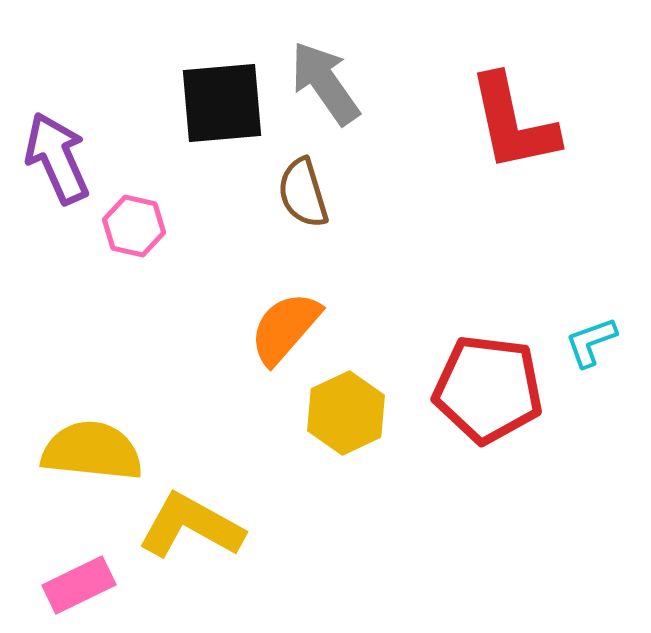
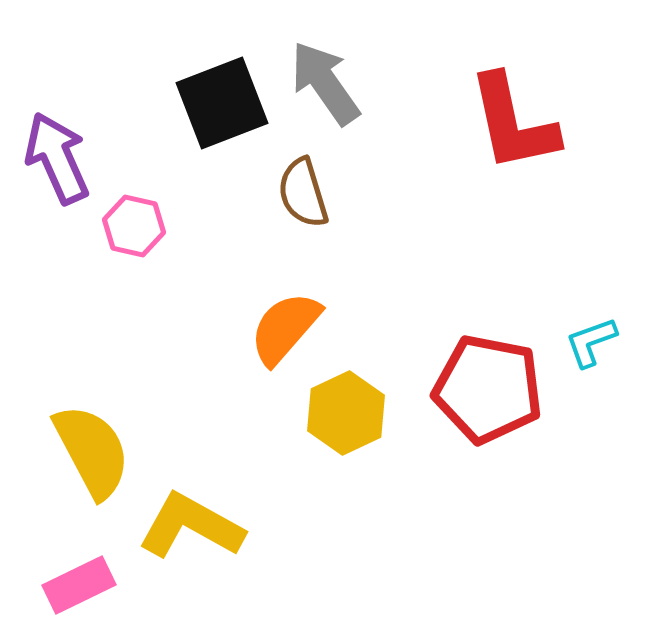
black square: rotated 16 degrees counterclockwise
red pentagon: rotated 4 degrees clockwise
yellow semicircle: rotated 56 degrees clockwise
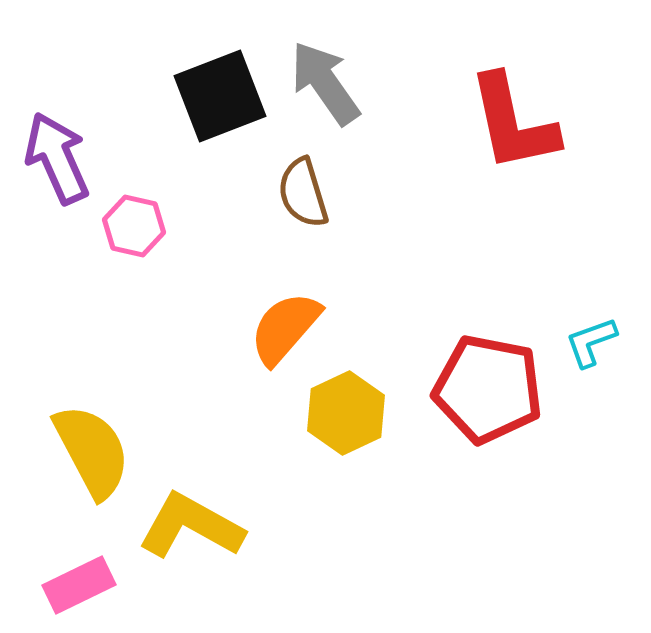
black square: moved 2 px left, 7 px up
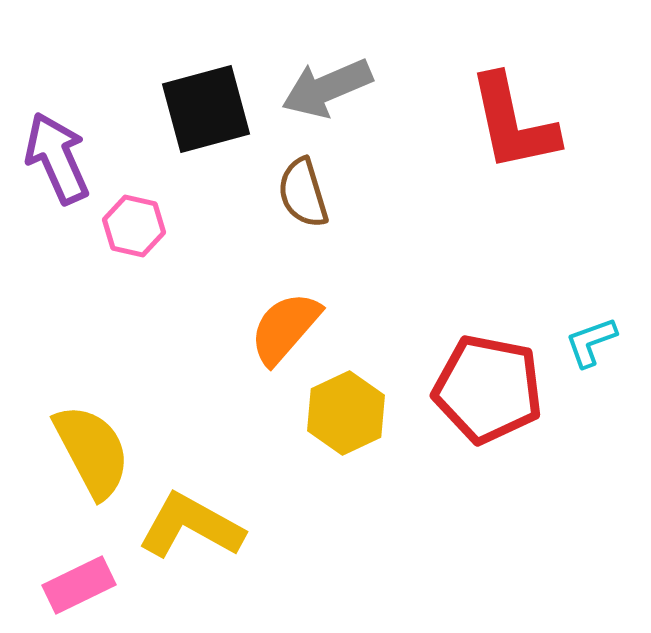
gray arrow: moved 2 px right, 5 px down; rotated 78 degrees counterclockwise
black square: moved 14 px left, 13 px down; rotated 6 degrees clockwise
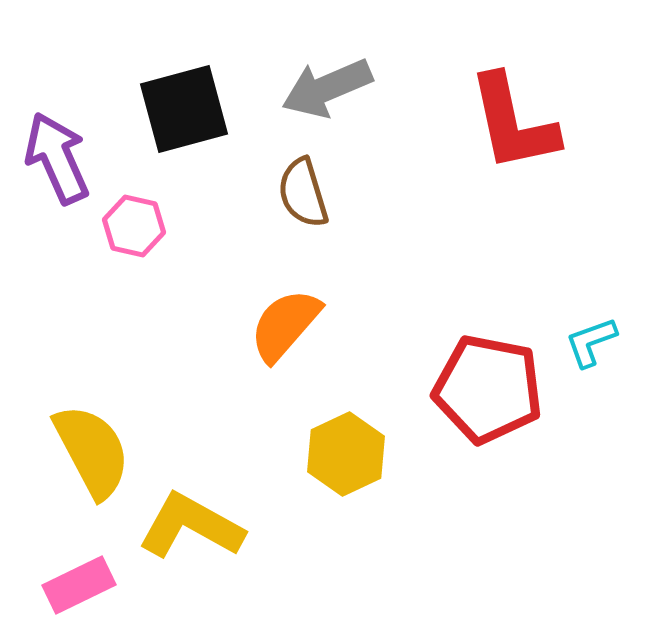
black square: moved 22 px left
orange semicircle: moved 3 px up
yellow hexagon: moved 41 px down
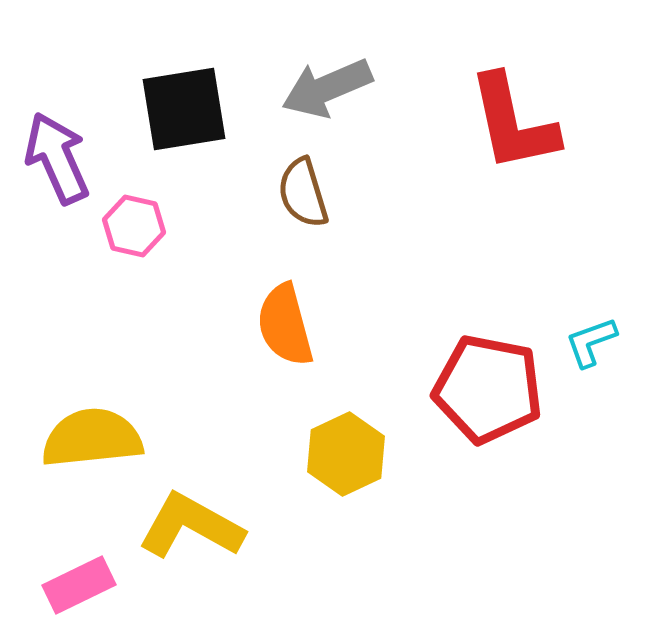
black square: rotated 6 degrees clockwise
orange semicircle: rotated 56 degrees counterclockwise
yellow semicircle: moved 13 px up; rotated 68 degrees counterclockwise
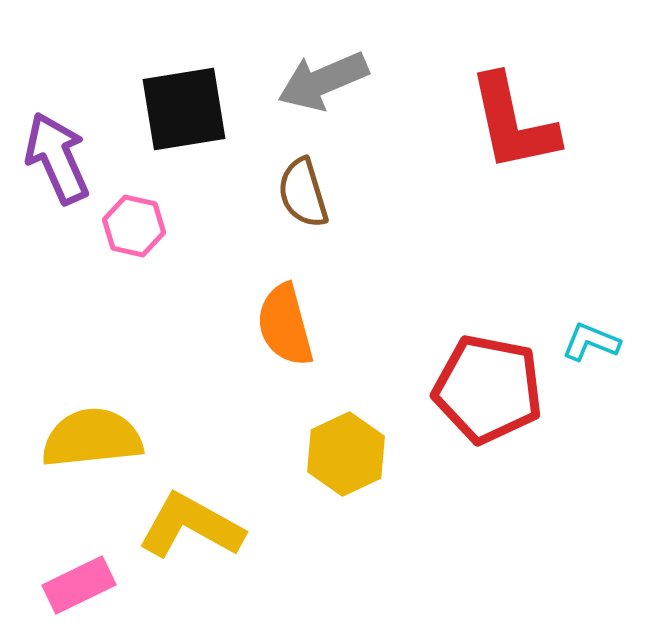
gray arrow: moved 4 px left, 7 px up
cyan L-shape: rotated 42 degrees clockwise
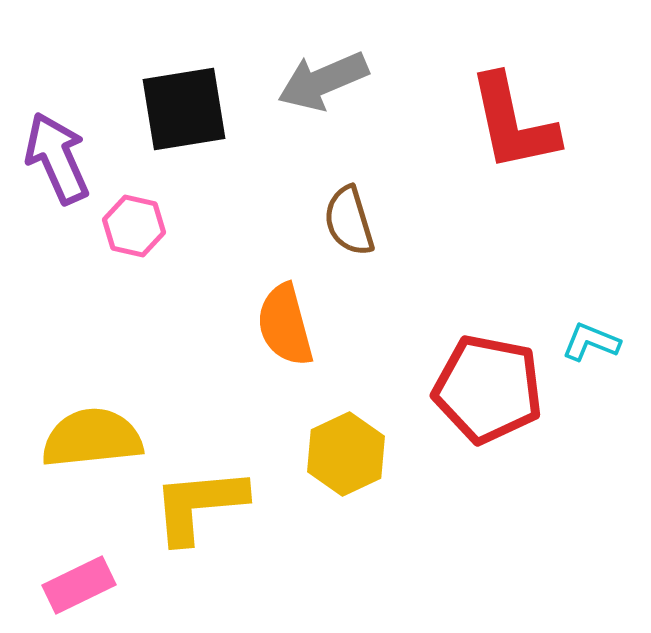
brown semicircle: moved 46 px right, 28 px down
yellow L-shape: moved 8 px right, 21 px up; rotated 34 degrees counterclockwise
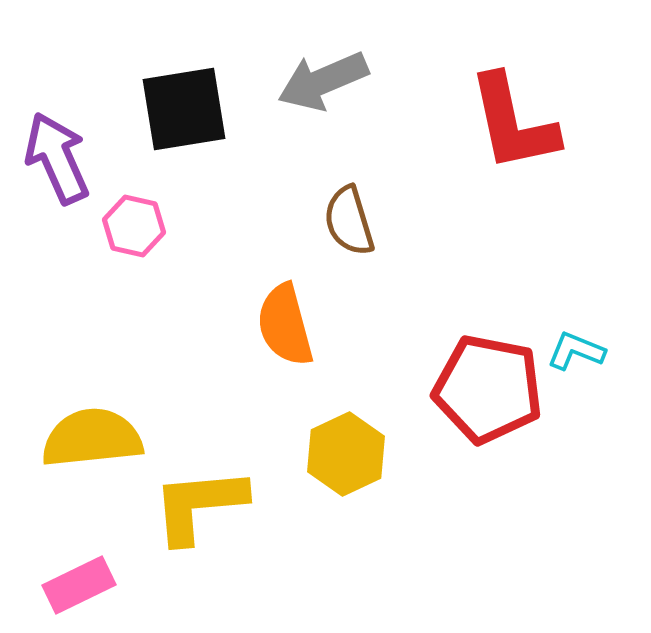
cyan L-shape: moved 15 px left, 9 px down
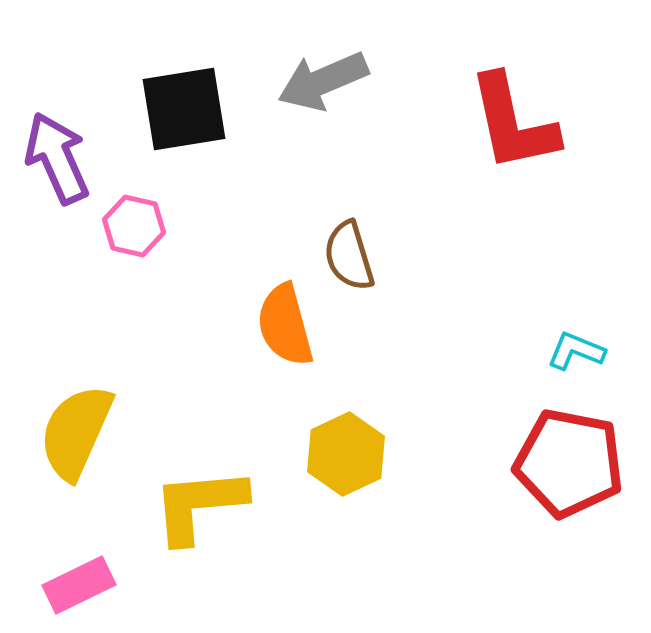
brown semicircle: moved 35 px down
red pentagon: moved 81 px right, 74 px down
yellow semicircle: moved 16 px left, 6 px up; rotated 60 degrees counterclockwise
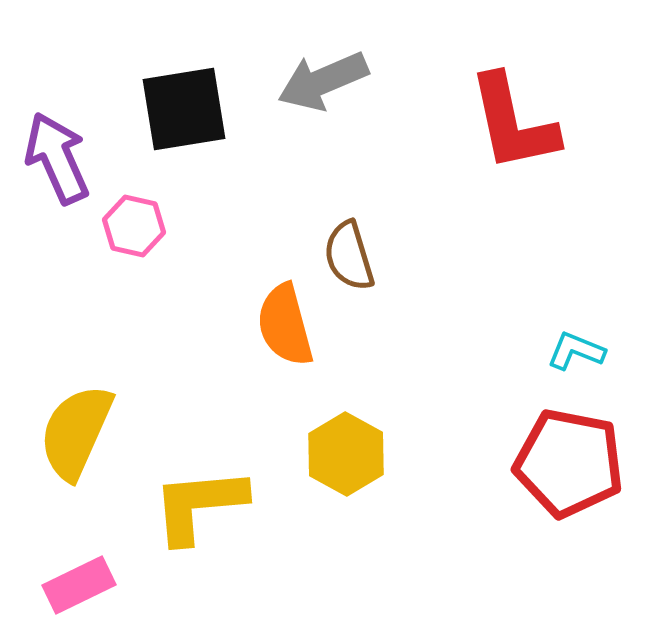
yellow hexagon: rotated 6 degrees counterclockwise
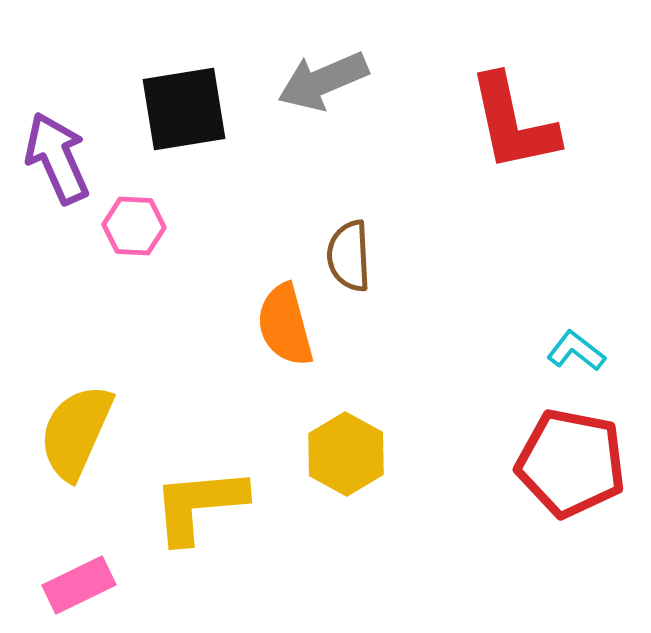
pink hexagon: rotated 10 degrees counterclockwise
brown semicircle: rotated 14 degrees clockwise
cyan L-shape: rotated 16 degrees clockwise
red pentagon: moved 2 px right
